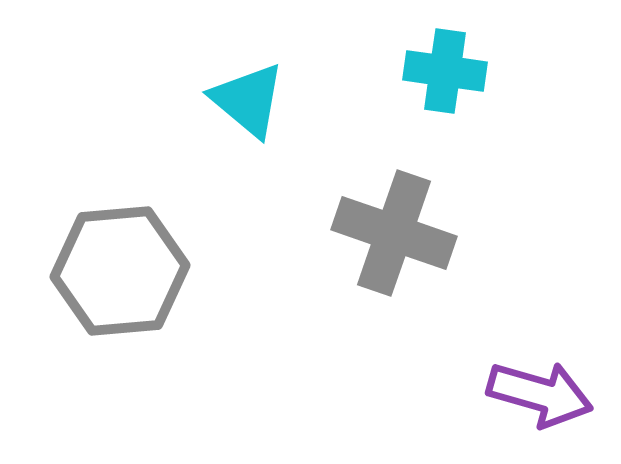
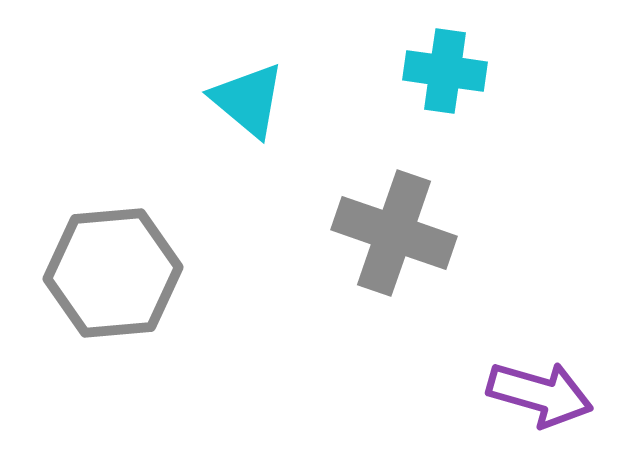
gray hexagon: moved 7 px left, 2 px down
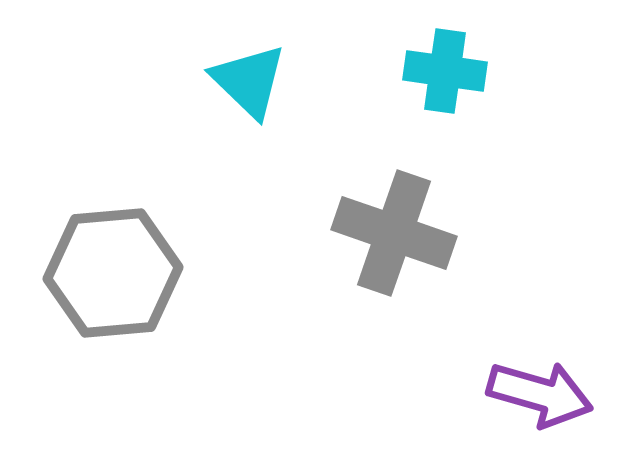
cyan triangle: moved 1 px right, 19 px up; rotated 4 degrees clockwise
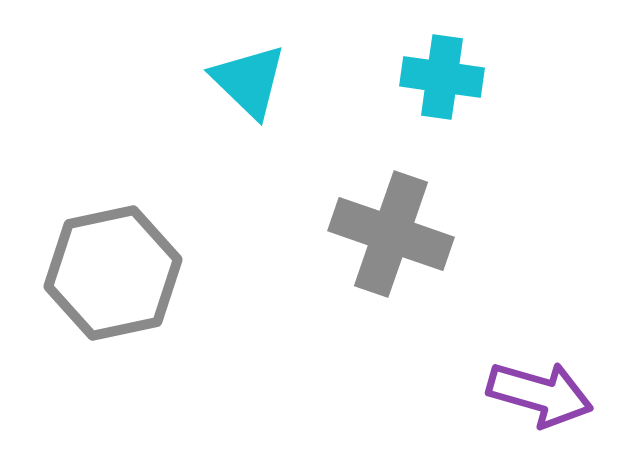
cyan cross: moved 3 px left, 6 px down
gray cross: moved 3 px left, 1 px down
gray hexagon: rotated 7 degrees counterclockwise
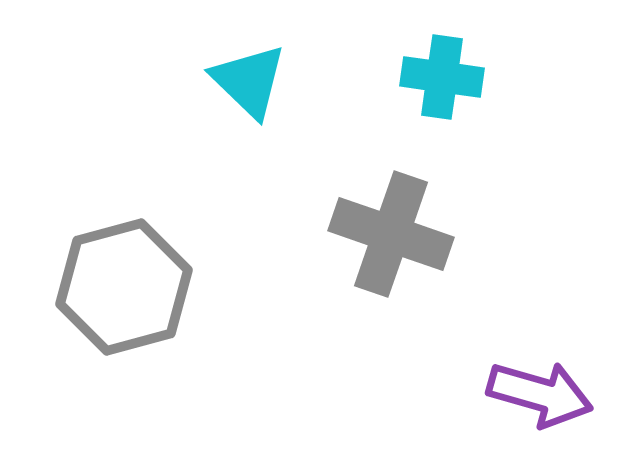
gray hexagon: moved 11 px right, 14 px down; rotated 3 degrees counterclockwise
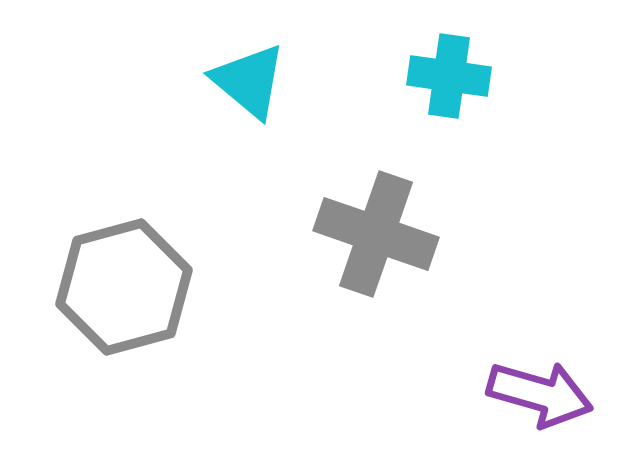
cyan cross: moved 7 px right, 1 px up
cyan triangle: rotated 4 degrees counterclockwise
gray cross: moved 15 px left
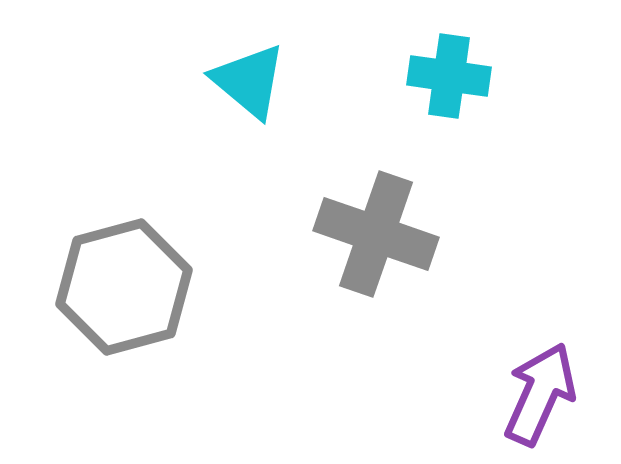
purple arrow: rotated 82 degrees counterclockwise
